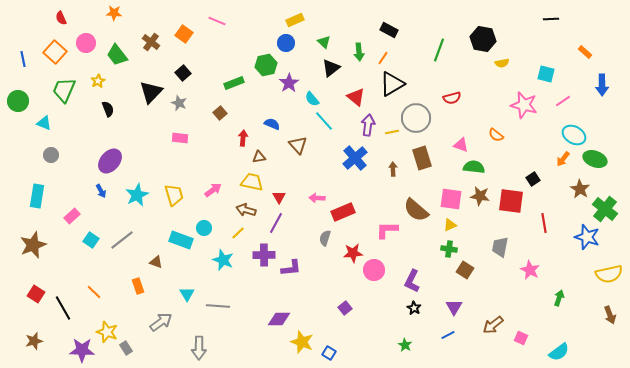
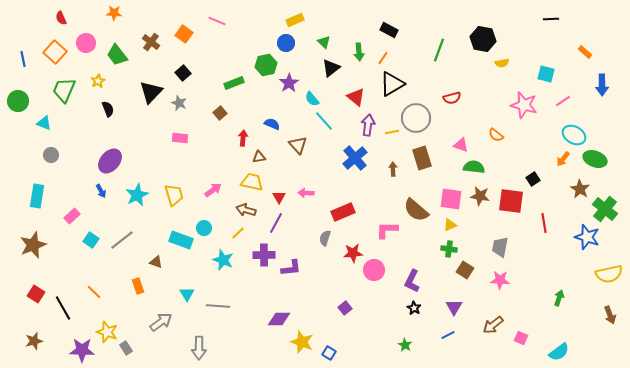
pink arrow at (317, 198): moved 11 px left, 5 px up
pink star at (530, 270): moved 30 px left, 10 px down; rotated 24 degrees counterclockwise
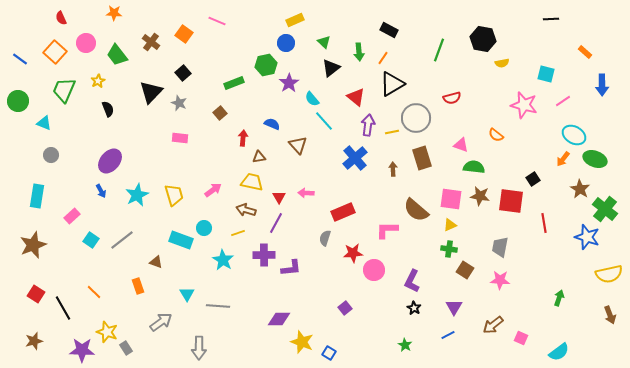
blue line at (23, 59): moved 3 px left; rotated 42 degrees counterclockwise
yellow line at (238, 233): rotated 24 degrees clockwise
cyan star at (223, 260): rotated 10 degrees clockwise
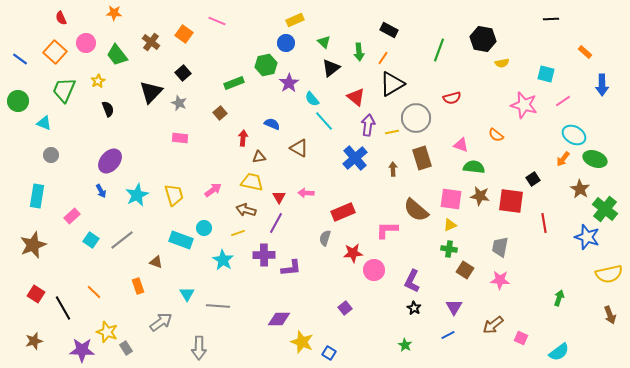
brown triangle at (298, 145): moved 1 px right, 3 px down; rotated 18 degrees counterclockwise
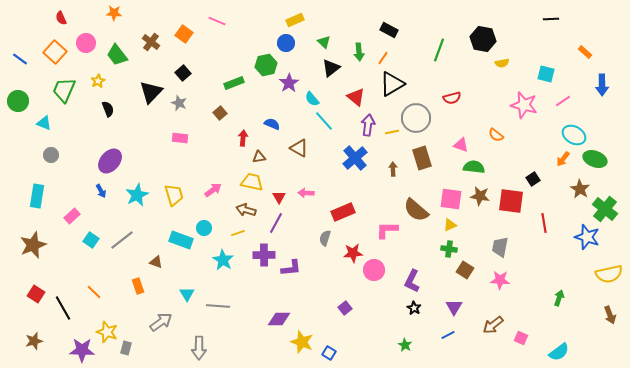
gray rectangle at (126, 348): rotated 48 degrees clockwise
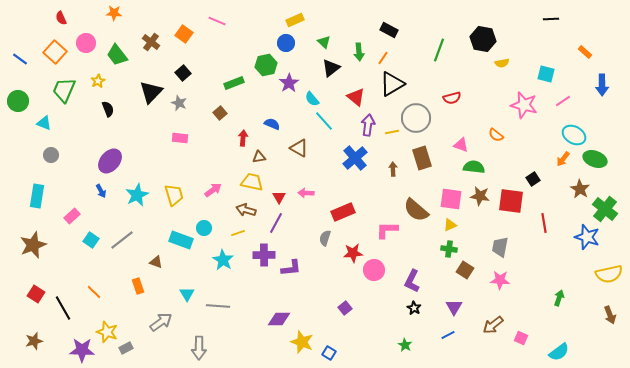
gray rectangle at (126, 348): rotated 48 degrees clockwise
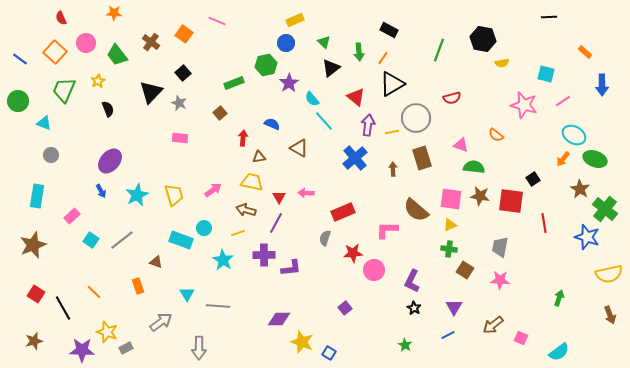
black line at (551, 19): moved 2 px left, 2 px up
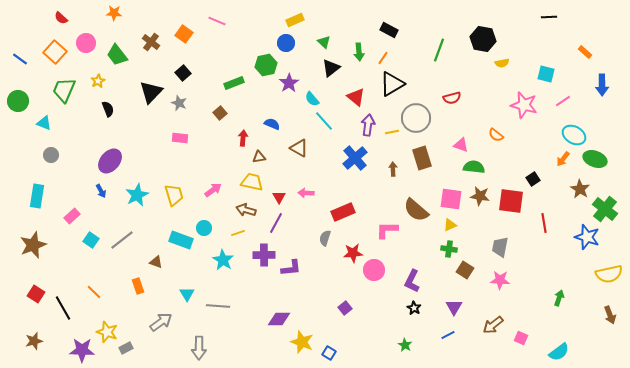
red semicircle at (61, 18): rotated 24 degrees counterclockwise
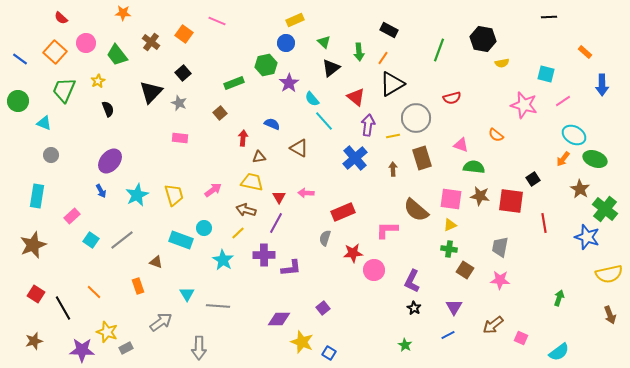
orange star at (114, 13): moved 9 px right
yellow line at (392, 132): moved 1 px right, 4 px down
yellow line at (238, 233): rotated 24 degrees counterclockwise
purple square at (345, 308): moved 22 px left
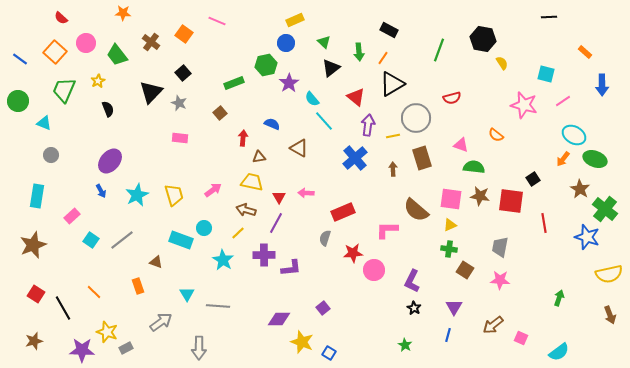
yellow semicircle at (502, 63): rotated 112 degrees counterclockwise
blue line at (448, 335): rotated 48 degrees counterclockwise
